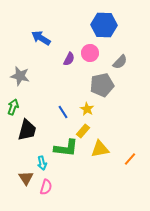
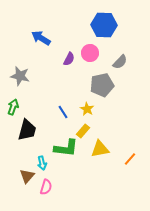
brown triangle: moved 1 px right, 2 px up; rotated 14 degrees clockwise
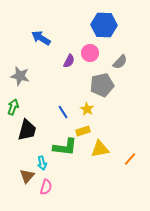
purple semicircle: moved 2 px down
yellow rectangle: rotated 32 degrees clockwise
green L-shape: moved 1 px left, 1 px up
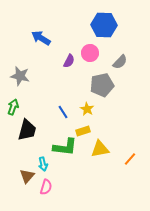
cyan arrow: moved 1 px right, 1 px down
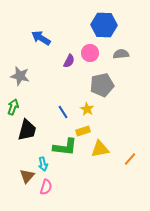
gray semicircle: moved 1 px right, 8 px up; rotated 140 degrees counterclockwise
